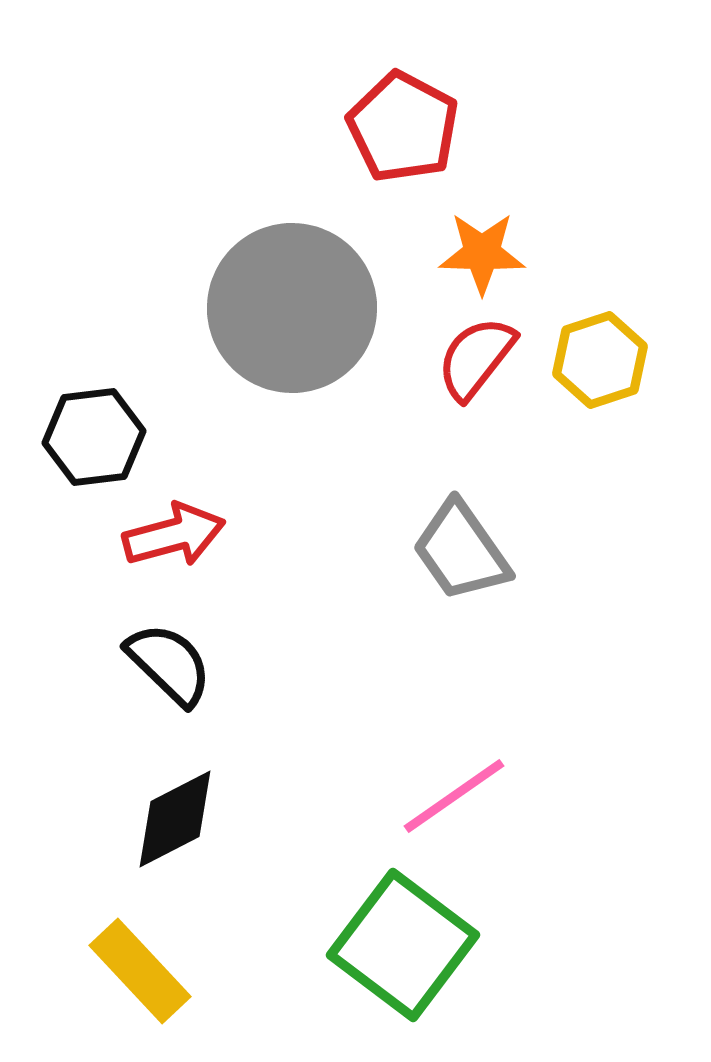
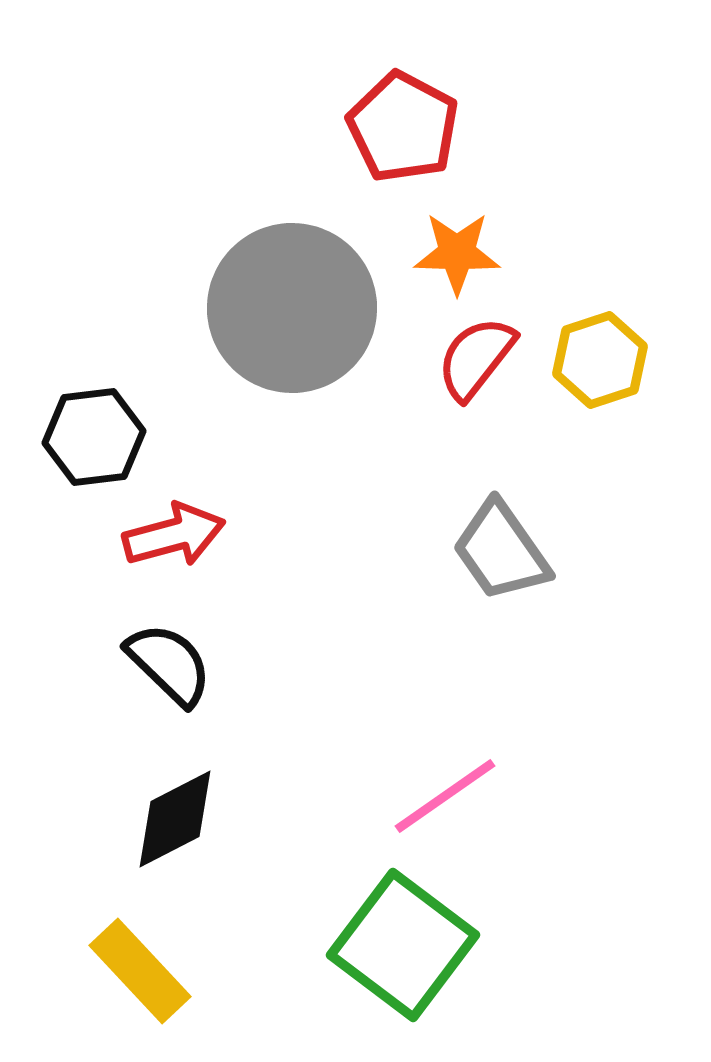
orange star: moved 25 px left
gray trapezoid: moved 40 px right
pink line: moved 9 px left
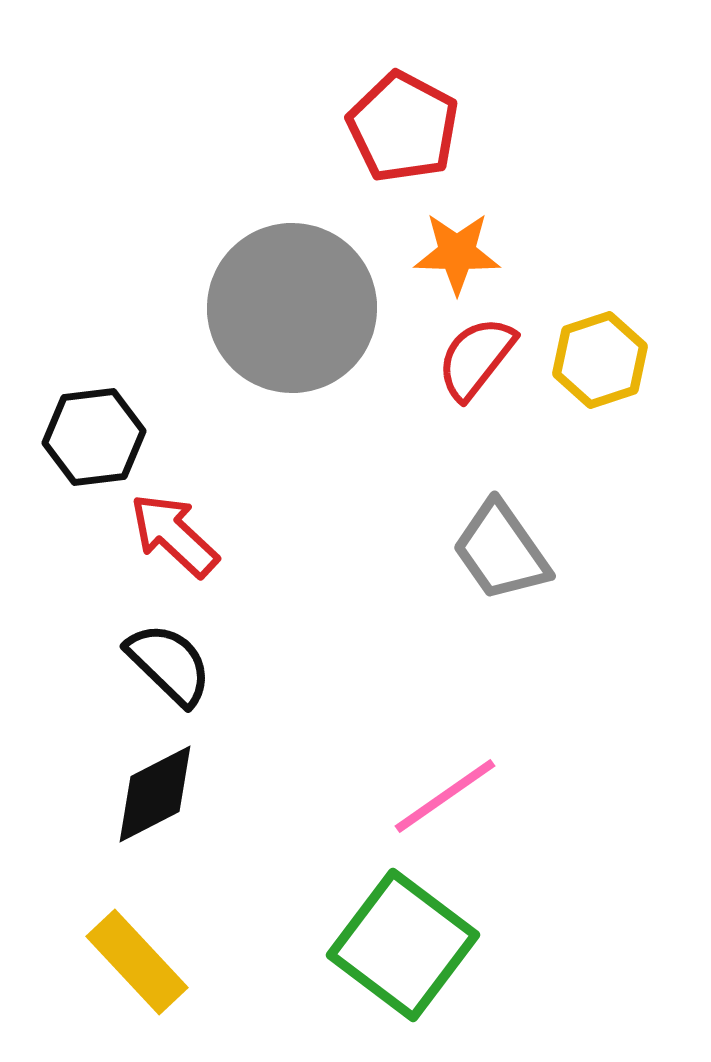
red arrow: rotated 122 degrees counterclockwise
black diamond: moved 20 px left, 25 px up
yellow rectangle: moved 3 px left, 9 px up
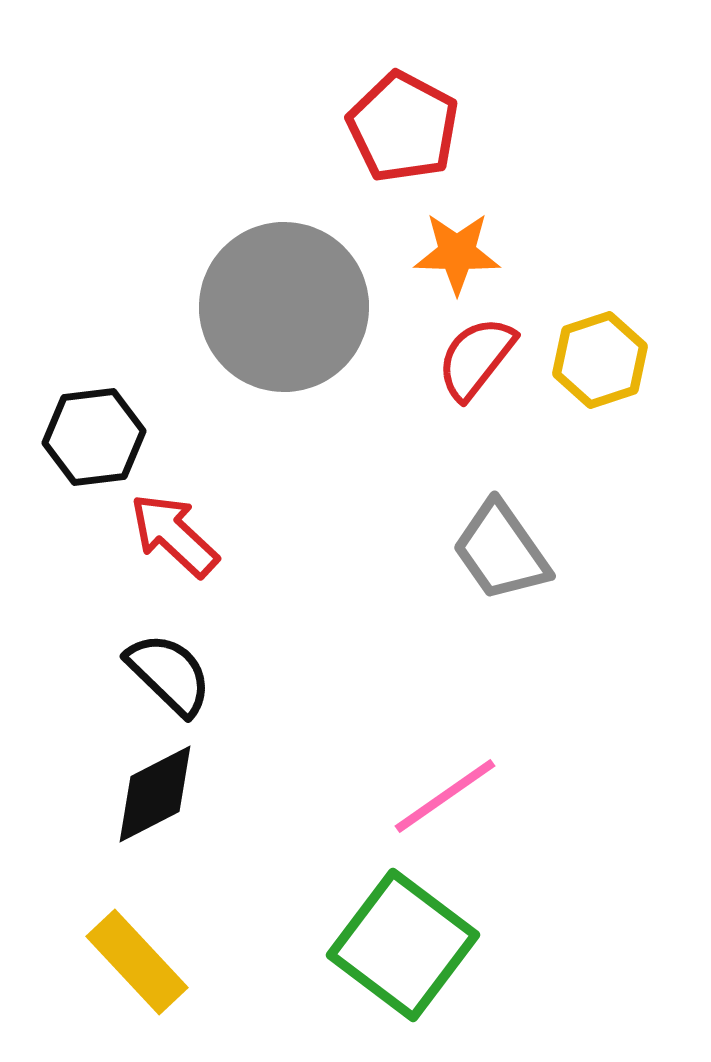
gray circle: moved 8 px left, 1 px up
black semicircle: moved 10 px down
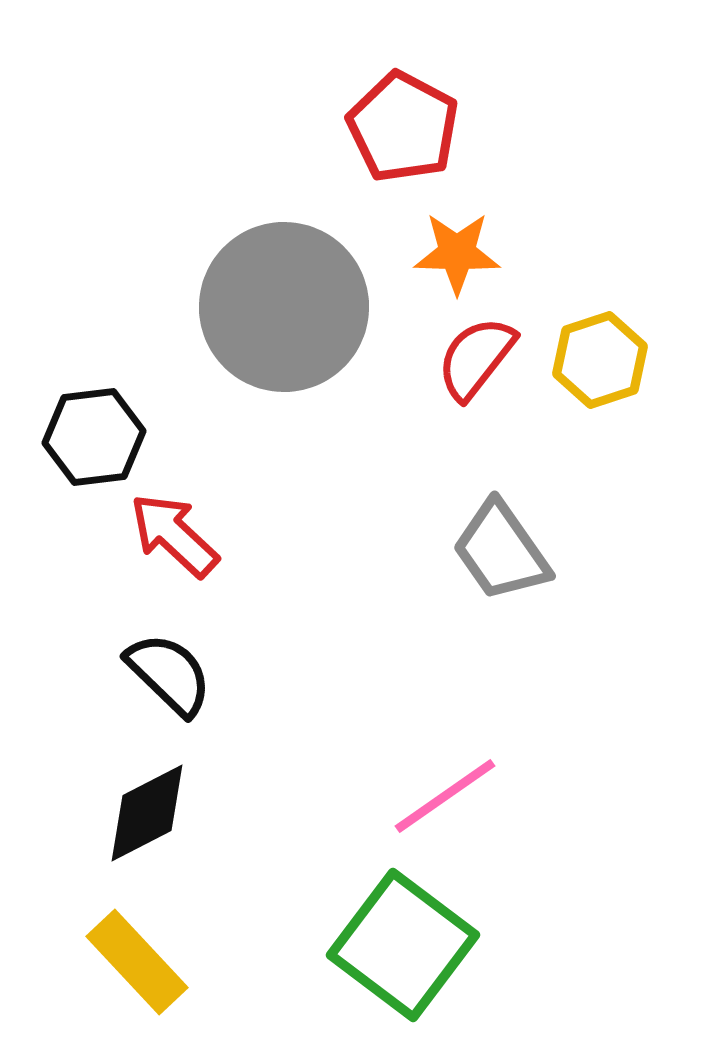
black diamond: moved 8 px left, 19 px down
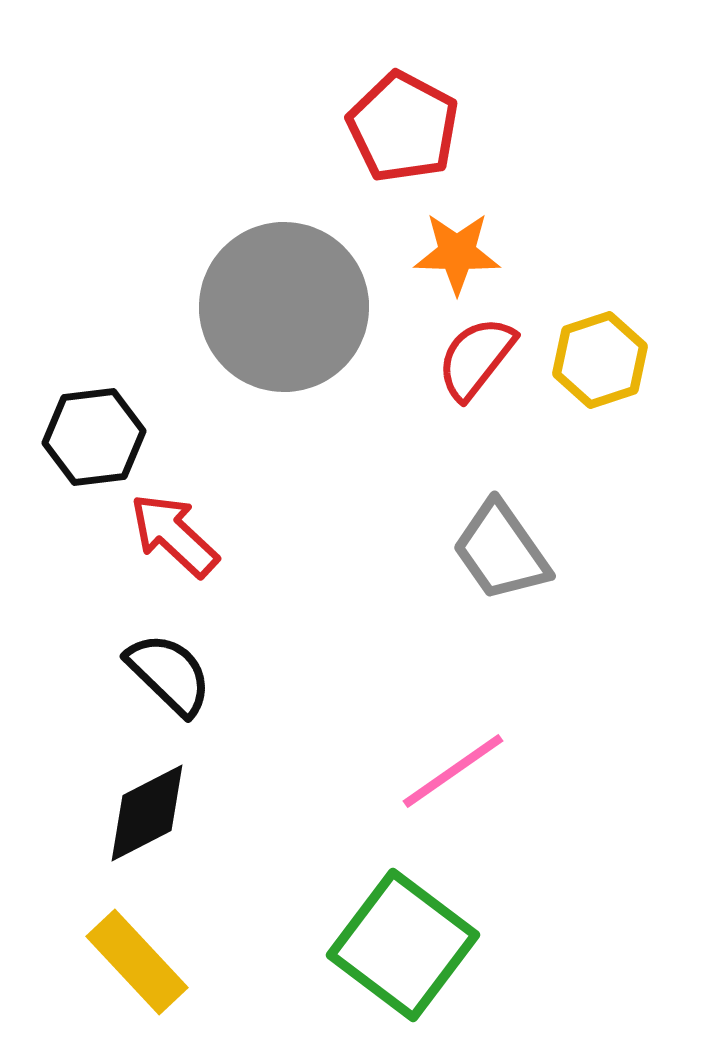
pink line: moved 8 px right, 25 px up
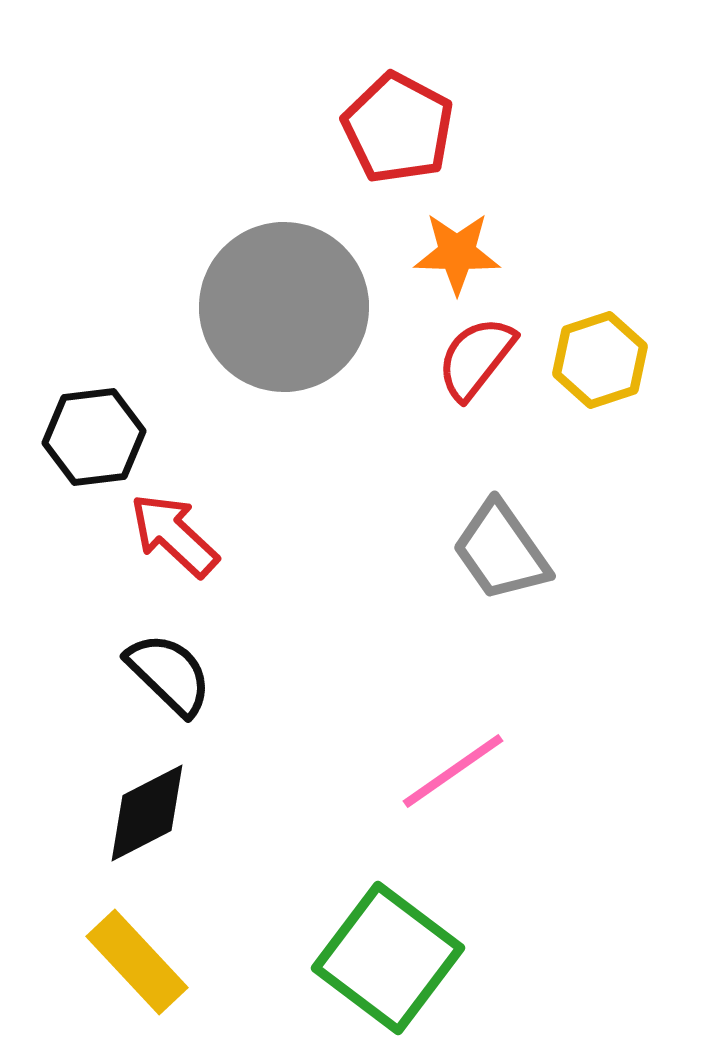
red pentagon: moved 5 px left, 1 px down
green square: moved 15 px left, 13 px down
